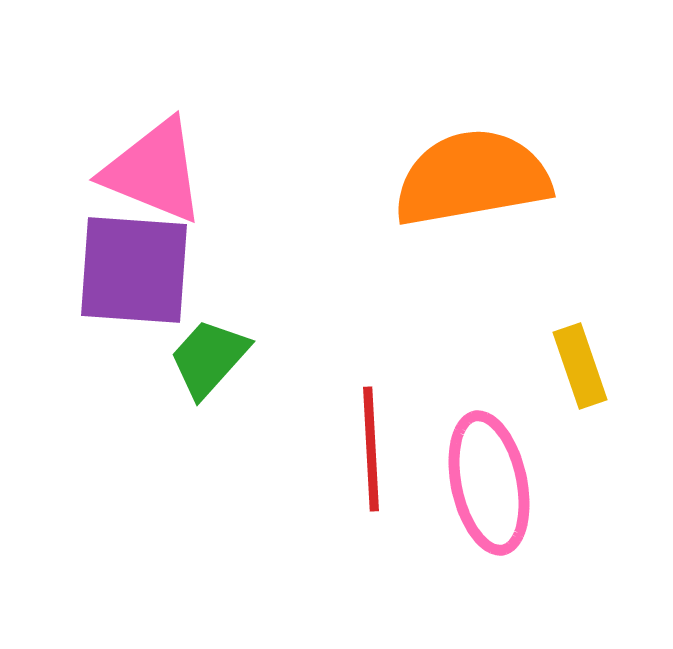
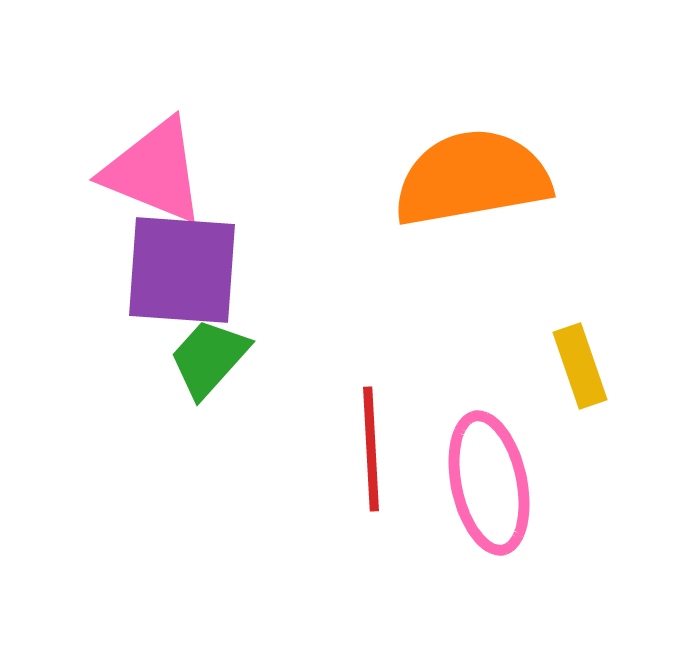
purple square: moved 48 px right
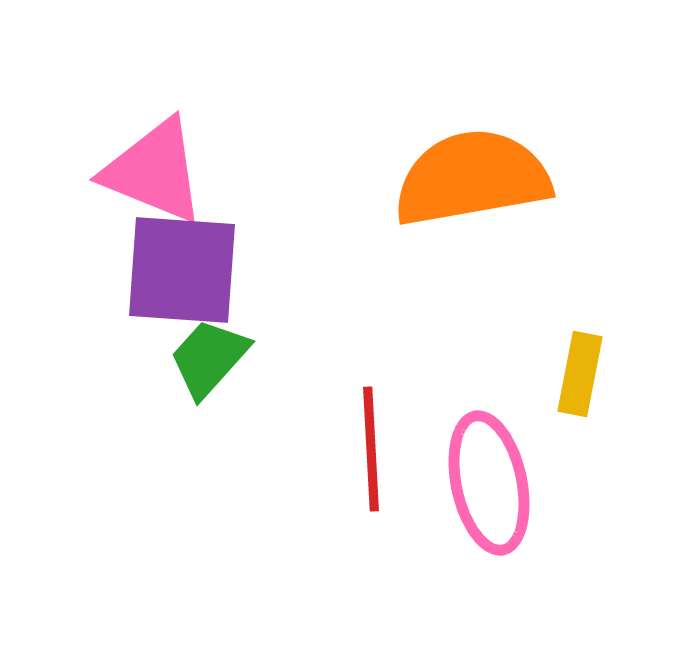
yellow rectangle: moved 8 px down; rotated 30 degrees clockwise
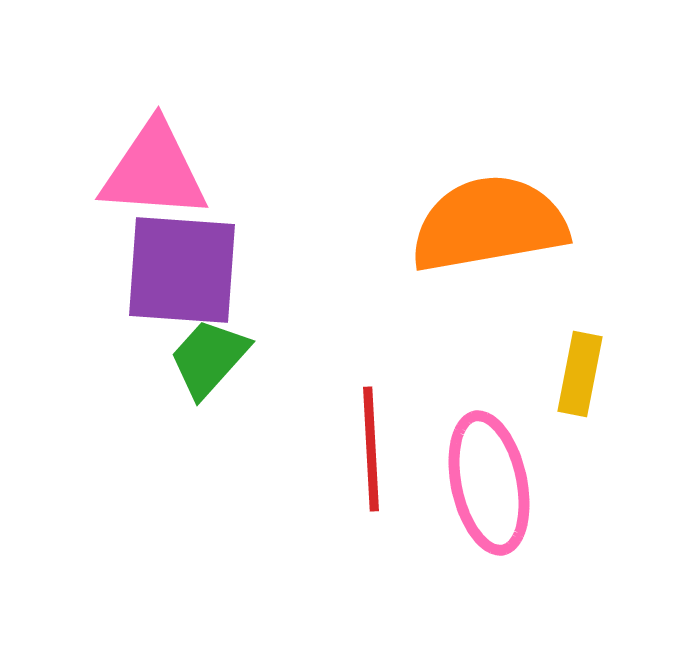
pink triangle: rotated 18 degrees counterclockwise
orange semicircle: moved 17 px right, 46 px down
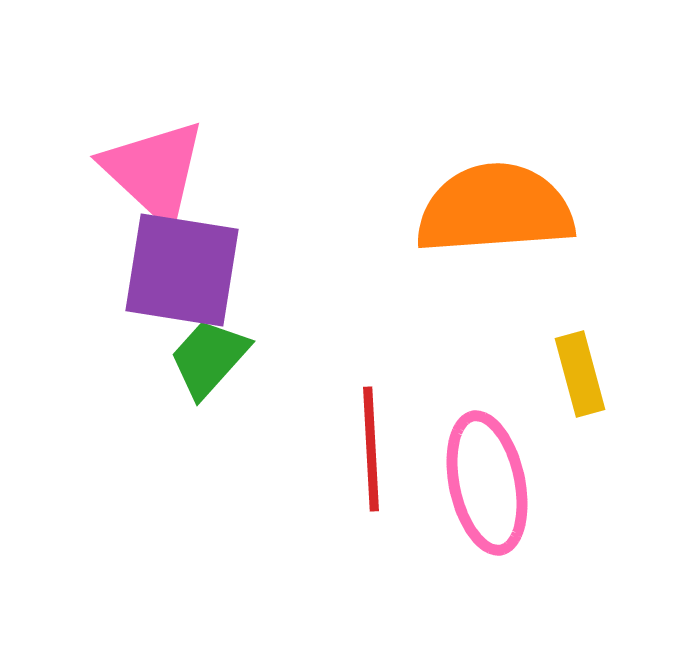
pink triangle: rotated 39 degrees clockwise
orange semicircle: moved 6 px right, 15 px up; rotated 6 degrees clockwise
purple square: rotated 5 degrees clockwise
yellow rectangle: rotated 26 degrees counterclockwise
pink ellipse: moved 2 px left
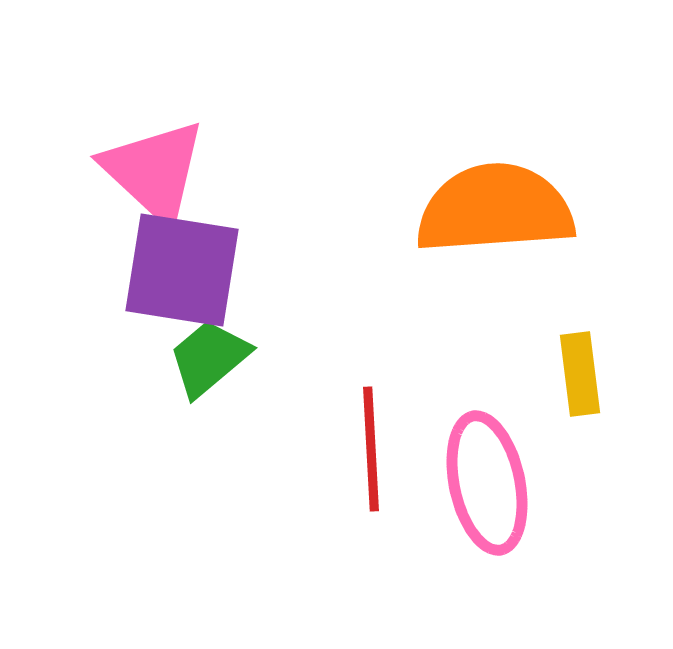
green trapezoid: rotated 8 degrees clockwise
yellow rectangle: rotated 8 degrees clockwise
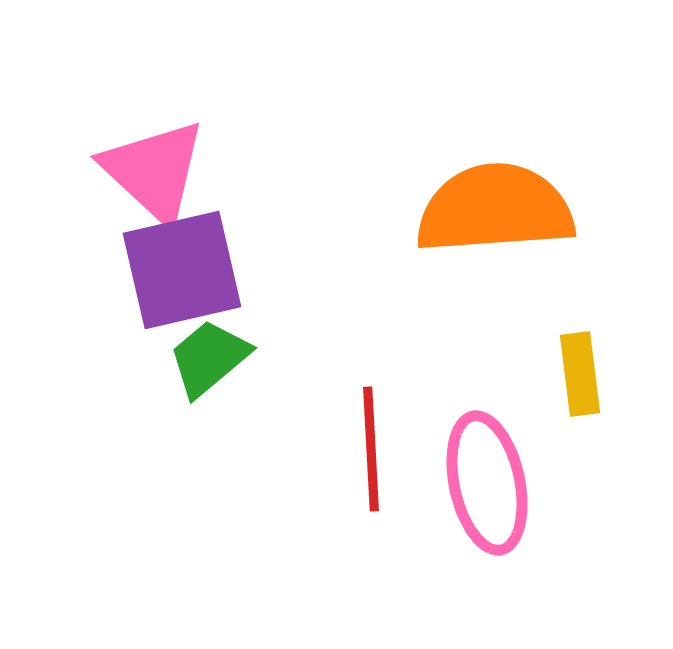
purple square: rotated 22 degrees counterclockwise
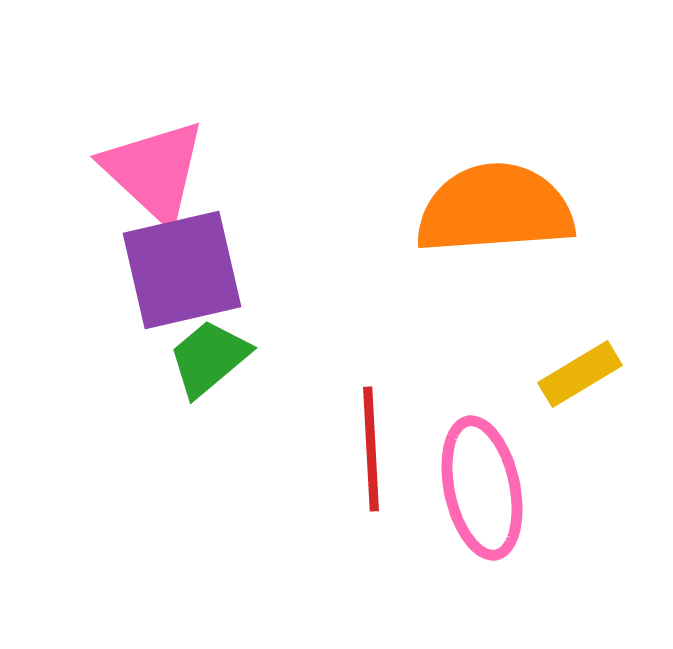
yellow rectangle: rotated 66 degrees clockwise
pink ellipse: moved 5 px left, 5 px down
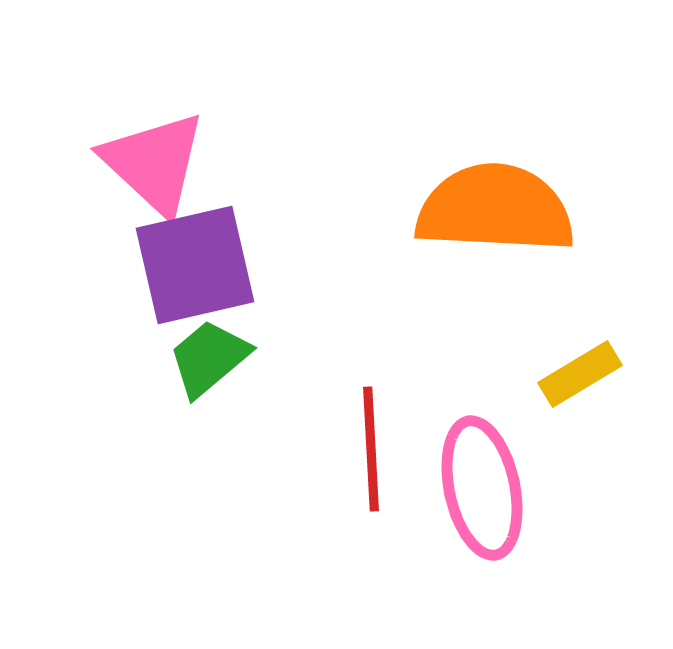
pink triangle: moved 8 px up
orange semicircle: rotated 7 degrees clockwise
purple square: moved 13 px right, 5 px up
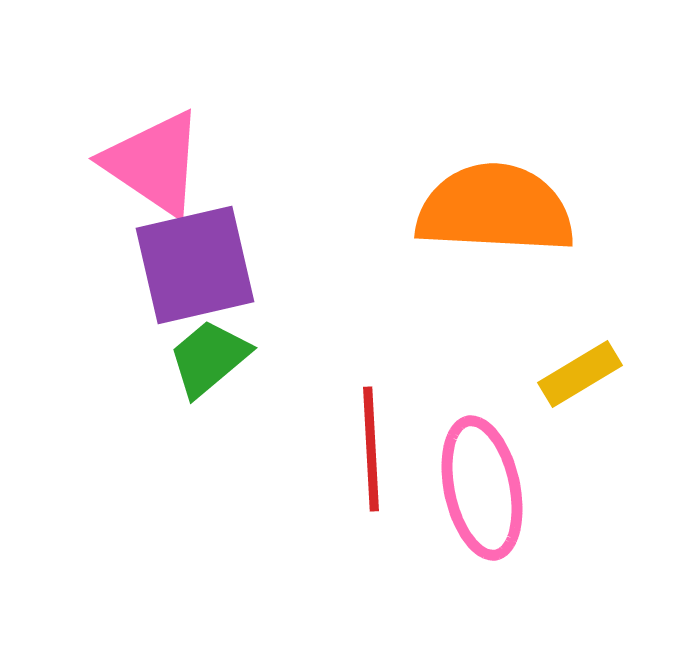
pink triangle: rotated 9 degrees counterclockwise
